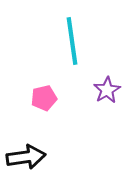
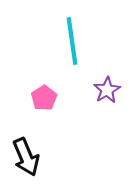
pink pentagon: rotated 20 degrees counterclockwise
black arrow: rotated 75 degrees clockwise
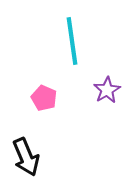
pink pentagon: rotated 15 degrees counterclockwise
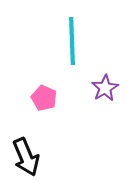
cyan line: rotated 6 degrees clockwise
purple star: moved 2 px left, 2 px up
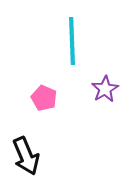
purple star: moved 1 px down
black arrow: moved 1 px up
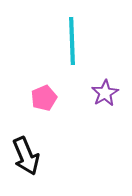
purple star: moved 4 px down
pink pentagon: rotated 25 degrees clockwise
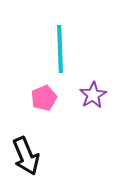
cyan line: moved 12 px left, 8 px down
purple star: moved 12 px left, 2 px down
